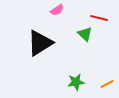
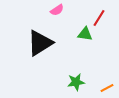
red line: rotated 72 degrees counterclockwise
green triangle: rotated 35 degrees counterclockwise
orange line: moved 4 px down
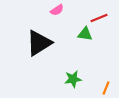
red line: rotated 36 degrees clockwise
black triangle: moved 1 px left
green star: moved 3 px left, 3 px up
orange line: moved 1 px left; rotated 40 degrees counterclockwise
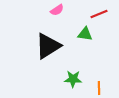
red line: moved 4 px up
black triangle: moved 9 px right, 3 px down
green star: rotated 12 degrees clockwise
orange line: moved 7 px left; rotated 24 degrees counterclockwise
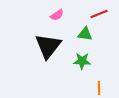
pink semicircle: moved 5 px down
black triangle: rotated 20 degrees counterclockwise
green star: moved 9 px right, 18 px up
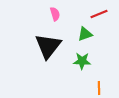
pink semicircle: moved 2 px left, 1 px up; rotated 72 degrees counterclockwise
green triangle: rotated 28 degrees counterclockwise
